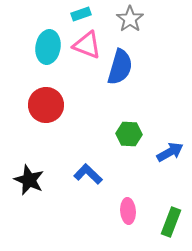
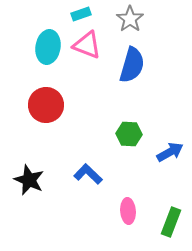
blue semicircle: moved 12 px right, 2 px up
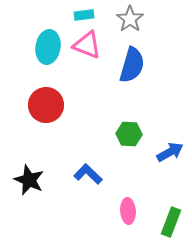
cyan rectangle: moved 3 px right, 1 px down; rotated 12 degrees clockwise
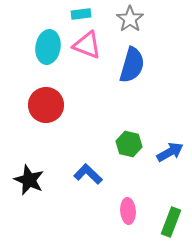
cyan rectangle: moved 3 px left, 1 px up
green hexagon: moved 10 px down; rotated 10 degrees clockwise
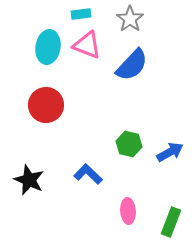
blue semicircle: rotated 27 degrees clockwise
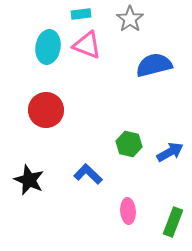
blue semicircle: moved 22 px right; rotated 147 degrees counterclockwise
red circle: moved 5 px down
green rectangle: moved 2 px right
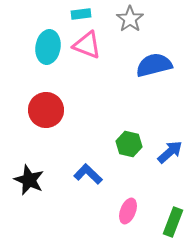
blue arrow: rotated 12 degrees counterclockwise
pink ellipse: rotated 25 degrees clockwise
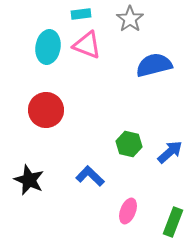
blue L-shape: moved 2 px right, 2 px down
